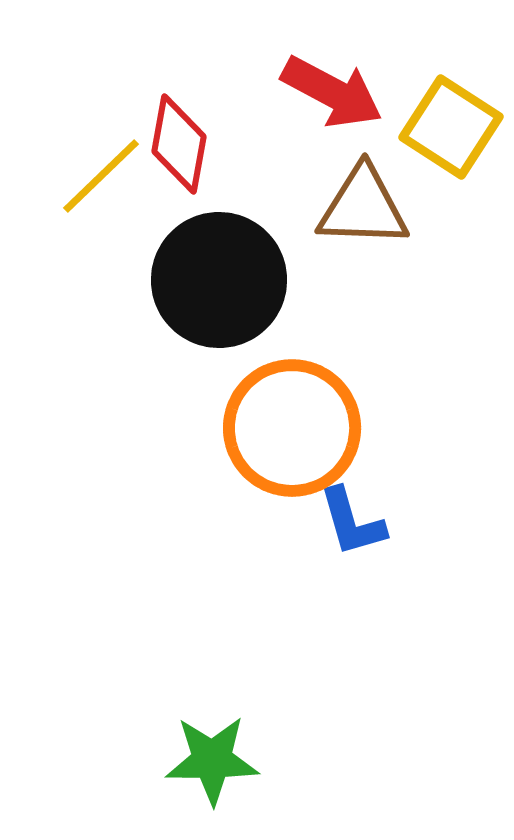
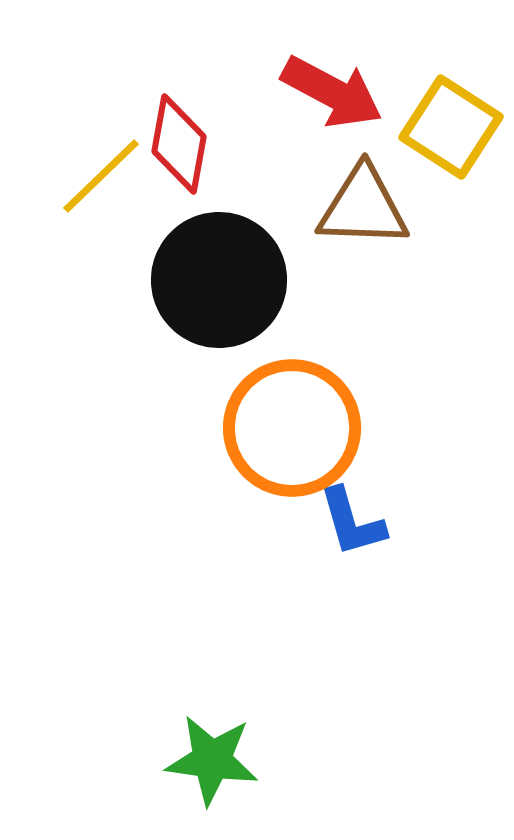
green star: rotated 8 degrees clockwise
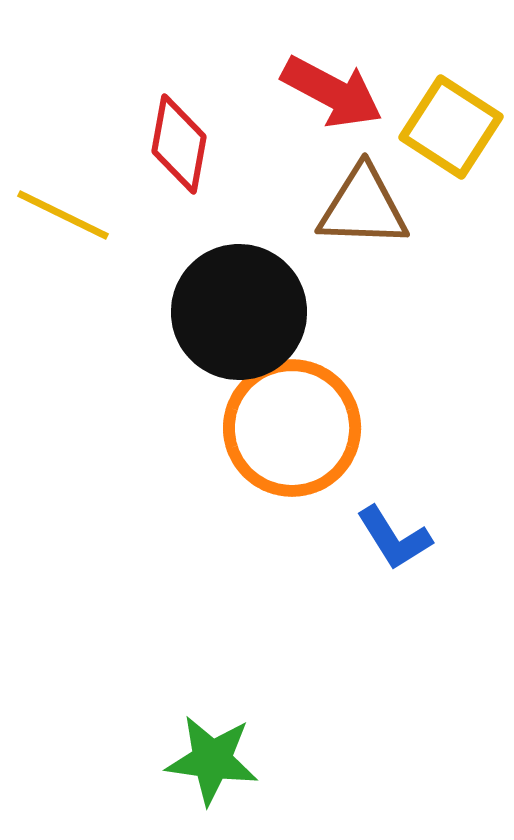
yellow line: moved 38 px left, 39 px down; rotated 70 degrees clockwise
black circle: moved 20 px right, 32 px down
blue L-shape: moved 42 px right, 16 px down; rotated 16 degrees counterclockwise
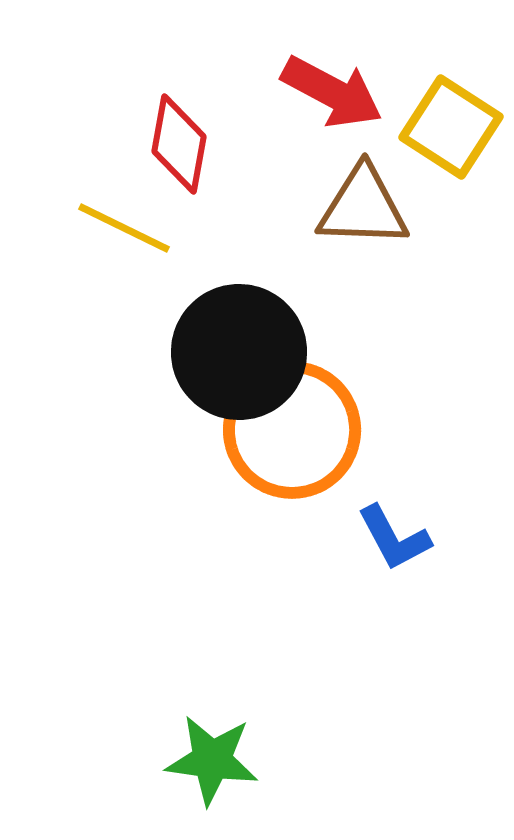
yellow line: moved 61 px right, 13 px down
black circle: moved 40 px down
orange circle: moved 2 px down
blue L-shape: rotated 4 degrees clockwise
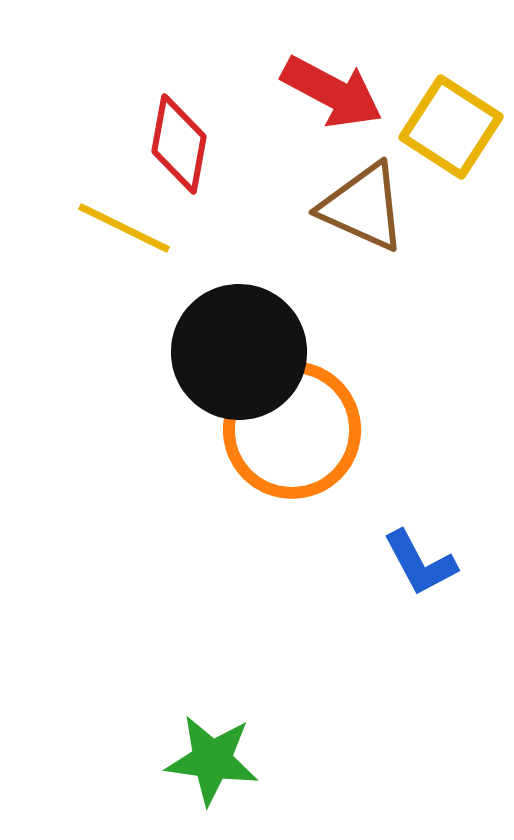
brown triangle: rotated 22 degrees clockwise
blue L-shape: moved 26 px right, 25 px down
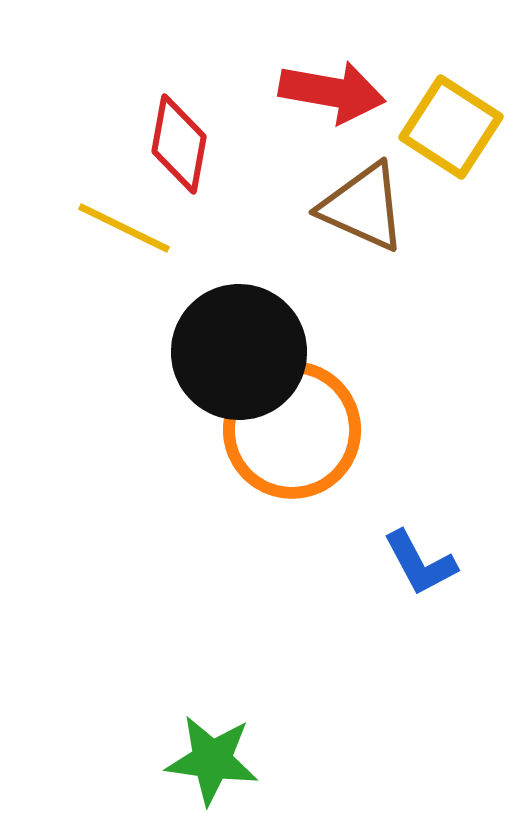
red arrow: rotated 18 degrees counterclockwise
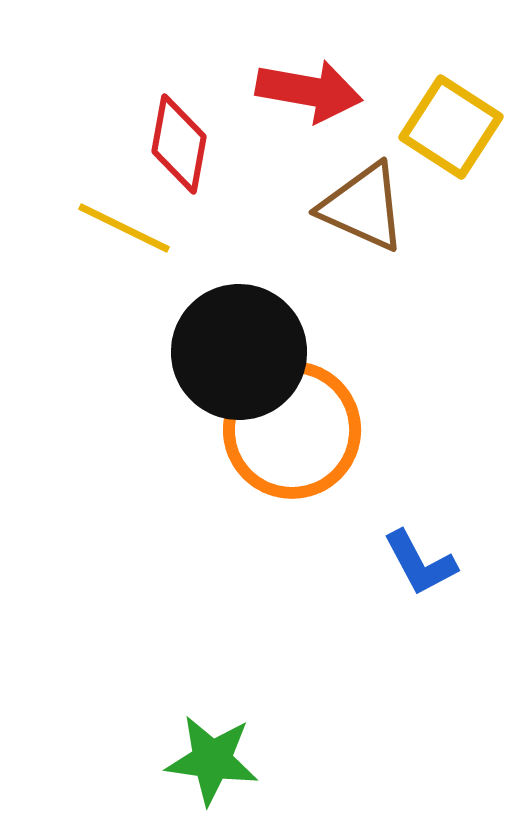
red arrow: moved 23 px left, 1 px up
